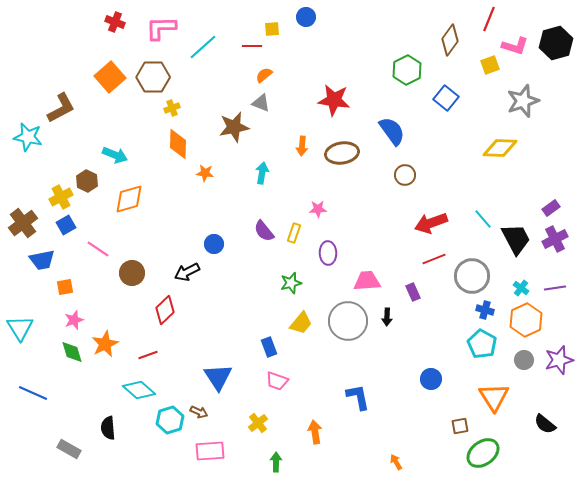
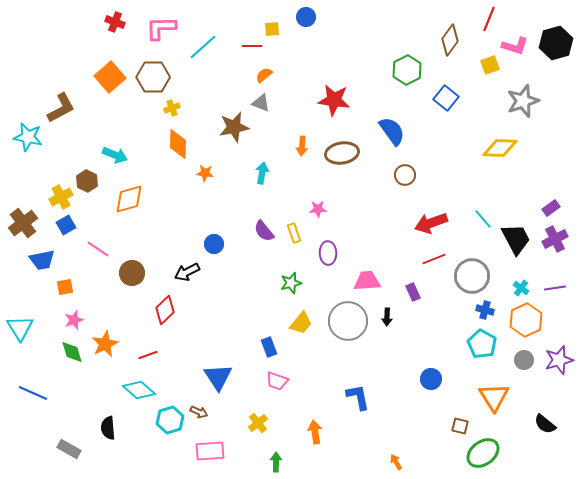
yellow rectangle at (294, 233): rotated 36 degrees counterclockwise
brown square at (460, 426): rotated 24 degrees clockwise
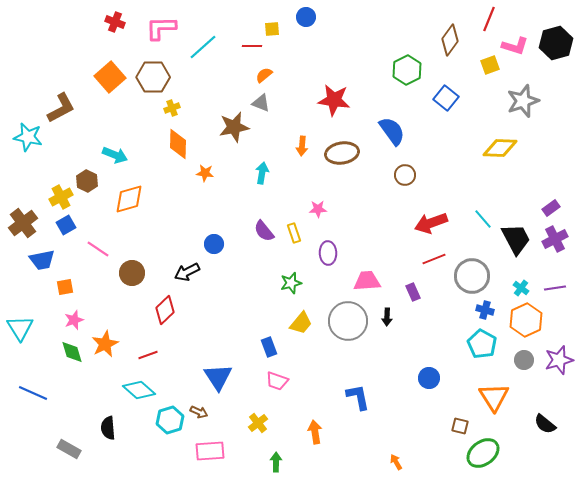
blue circle at (431, 379): moved 2 px left, 1 px up
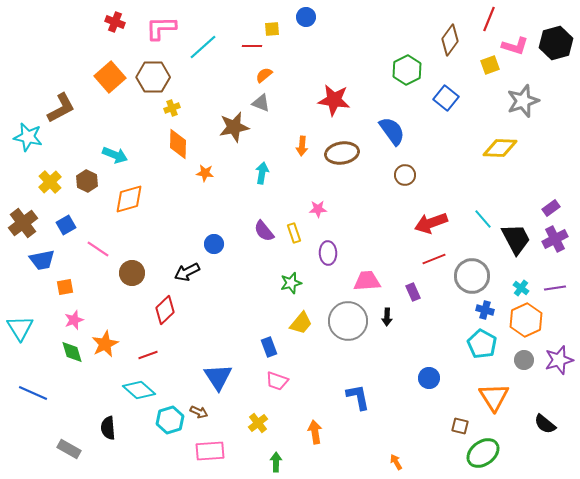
yellow cross at (61, 197): moved 11 px left, 15 px up; rotated 15 degrees counterclockwise
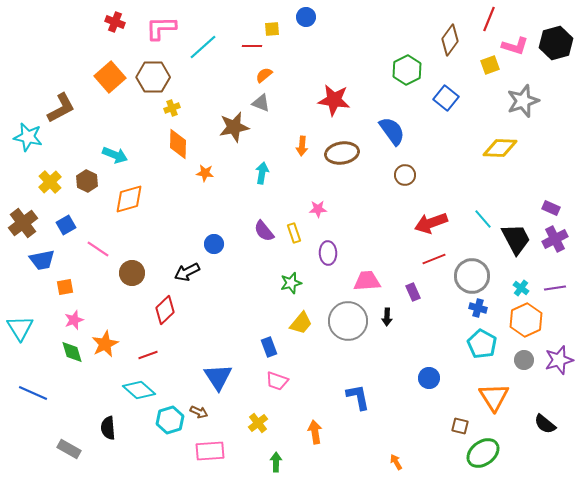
purple rectangle at (551, 208): rotated 60 degrees clockwise
blue cross at (485, 310): moved 7 px left, 2 px up
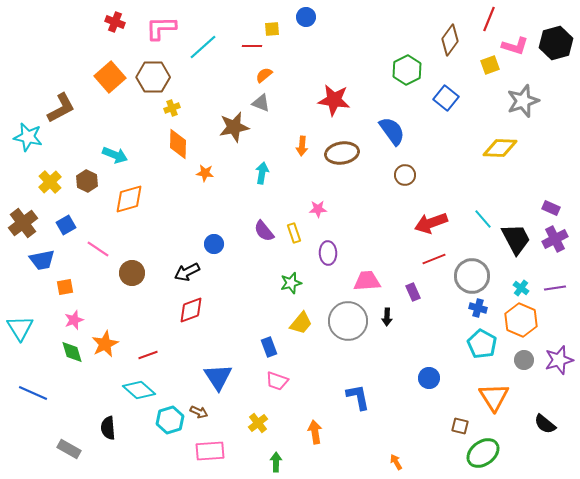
red diamond at (165, 310): moved 26 px right; rotated 24 degrees clockwise
orange hexagon at (526, 320): moved 5 px left; rotated 12 degrees counterclockwise
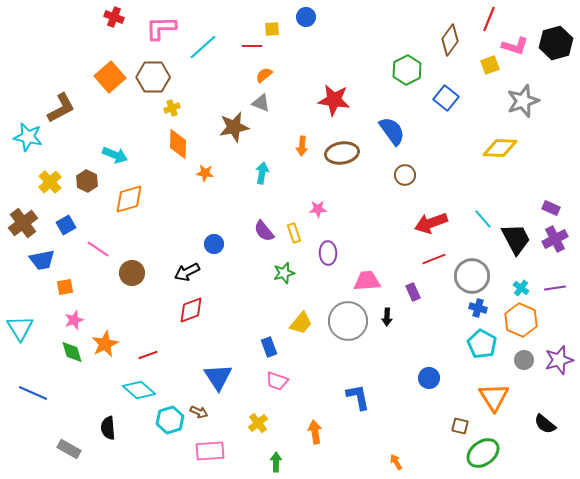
red cross at (115, 22): moved 1 px left, 5 px up
green star at (291, 283): moved 7 px left, 10 px up
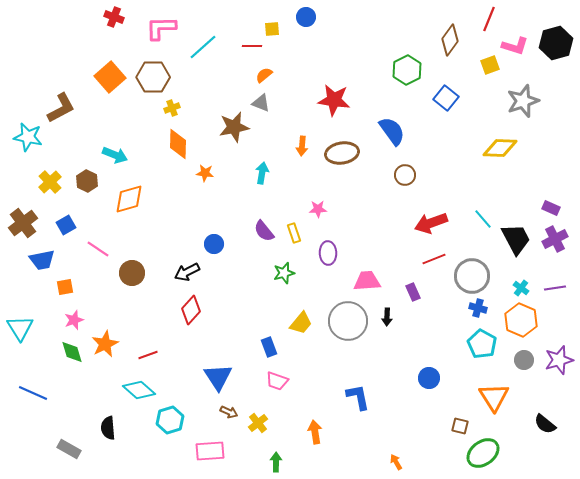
red diamond at (191, 310): rotated 28 degrees counterclockwise
brown arrow at (199, 412): moved 30 px right
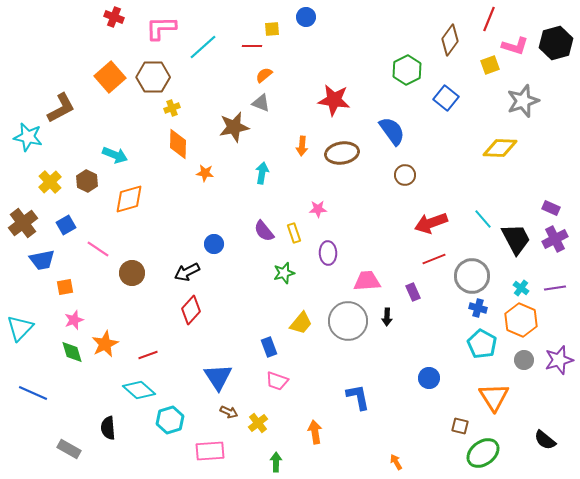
cyan triangle at (20, 328): rotated 16 degrees clockwise
black semicircle at (545, 424): moved 16 px down
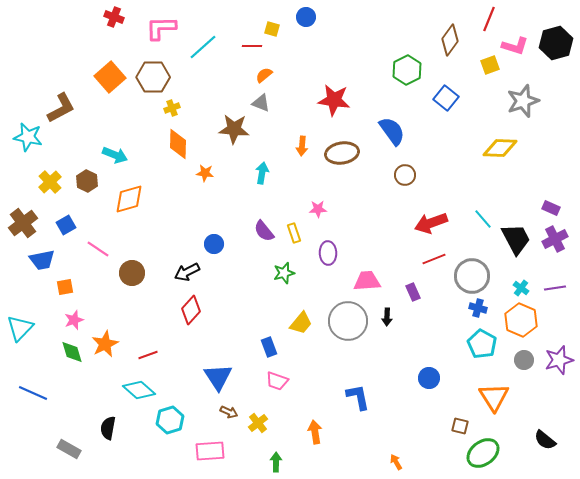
yellow square at (272, 29): rotated 21 degrees clockwise
brown star at (234, 127): moved 2 px down; rotated 16 degrees clockwise
black semicircle at (108, 428): rotated 15 degrees clockwise
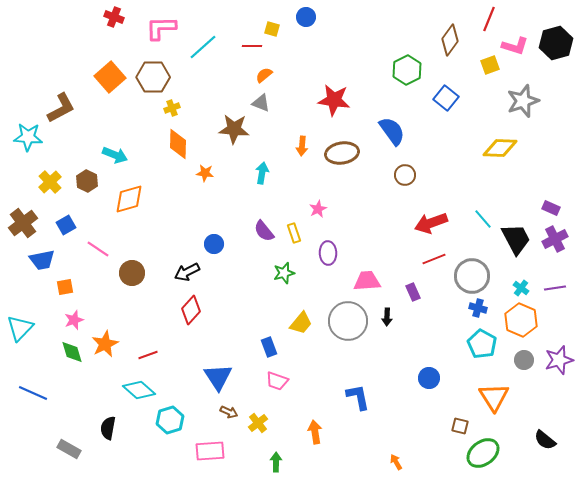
cyan star at (28, 137): rotated 8 degrees counterclockwise
pink star at (318, 209): rotated 24 degrees counterclockwise
